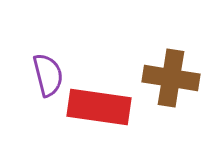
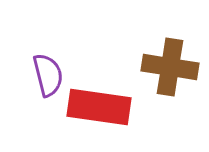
brown cross: moved 1 px left, 11 px up
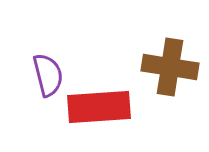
red rectangle: rotated 12 degrees counterclockwise
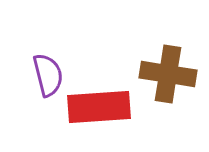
brown cross: moved 2 px left, 7 px down
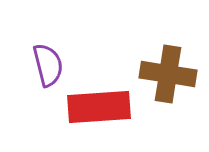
purple semicircle: moved 10 px up
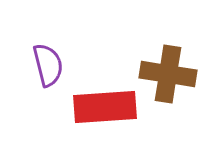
red rectangle: moved 6 px right
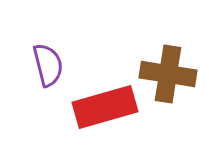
red rectangle: rotated 12 degrees counterclockwise
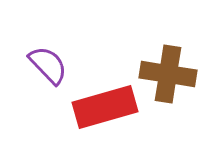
purple semicircle: rotated 30 degrees counterclockwise
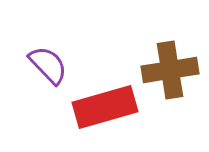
brown cross: moved 2 px right, 4 px up; rotated 18 degrees counterclockwise
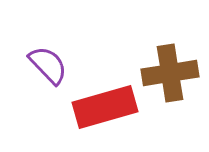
brown cross: moved 3 px down
